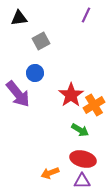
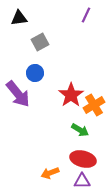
gray square: moved 1 px left, 1 px down
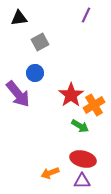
green arrow: moved 4 px up
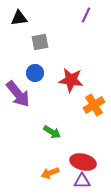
gray square: rotated 18 degrees clockwise
red star: moved 15 px up; rotated 30 degrees counterclockwise
green arrow: moved 28 px left, 6 px down
red ellipse: moved 3 px down
